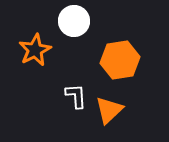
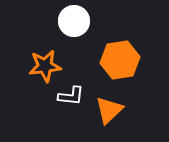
orange star: moved 10 px right, 16 px down; rotated 20 degrees clockwise
white L-shape: moved 5 px left; rotated 100 degrees clockwise
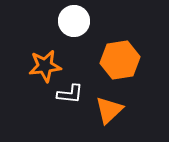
white L-shape: moved 1 px left, 2 px up
